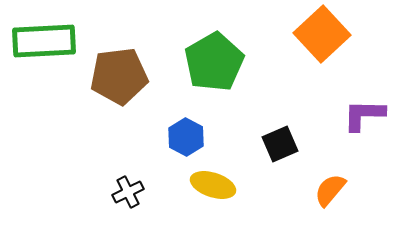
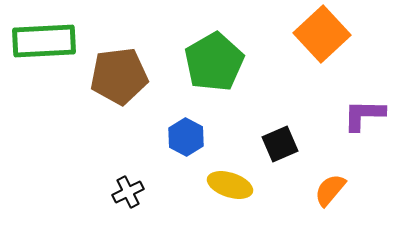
yellow ellipse: moved 17 px right
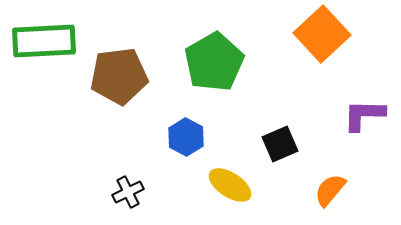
yellow ellipse: rotated 15 degrees clockwise
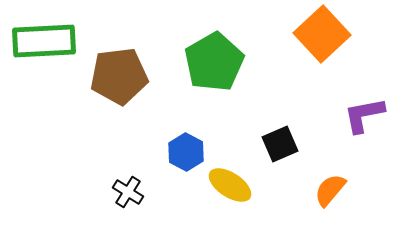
purple L-shape: rotated 12 degrees counterclockwise
blue hexagon: moved 15 px down
black cross: rotated 32 degrees counterclockwise
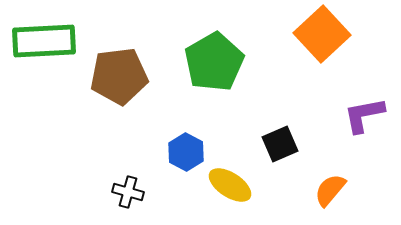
black cross: rotated 16 degrees counterclockwise
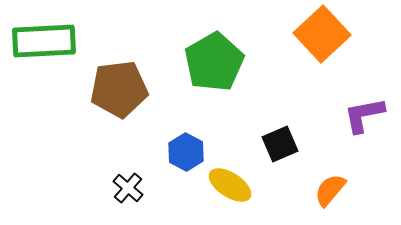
brown pentagon: moved 13 px down
black cross: moved 4 px up; rotated 24 degrees clockwise
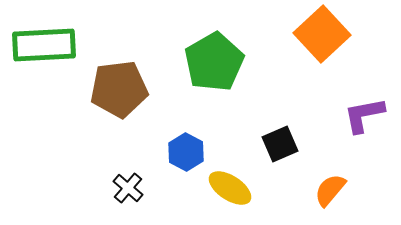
green rectangle: moved 4 px down
yellow ellipse: moved 3 px down
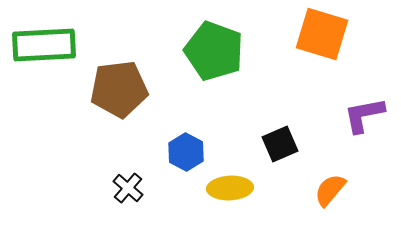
orange square: rotated 30 degrees counterclockwise
green pentagon: moved 11 px up; rotated 22 degrees counterclockwise
yellow ellipse: rotated 36 degrees counterclockwise
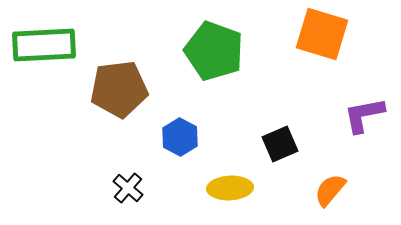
blue hexagon: moved 6 px left, 15 px up
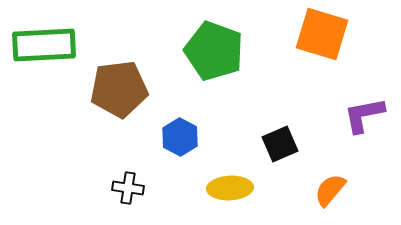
black cross: rotated 32 degrees counterclockwise
